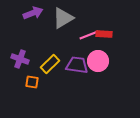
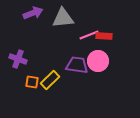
gray triangle: rotated 25 degrees clockwise
red rectangle: moved 2 px down
purple cross: moved 2 px left
yellow rectangle: moved 16 px down
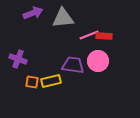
purple trapezoid: moved 4 px left
yellow rectangle: moved 1 px right, 1 px down; rotated 30 degrees clockwise
